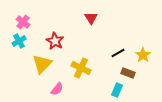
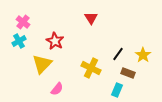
black line: moved 1 px down; rotated 24 degrees counterclockwise
yellow cross: moved 10 px right
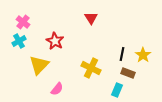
black line: moved 4 px right; rotated 24 degrees counterclockwise
yellow triangle: moved 3 px left, 1 px down
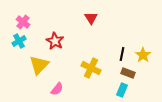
cyan rectangle: moved 5 px right
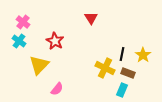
cyan cross: rotated 24 degrees counterclockwise
yellow cross: moved 14 px right
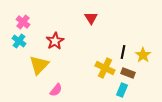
red star: rotated 12 degrees clockwise
black line: moved 1 px right, 2 px up
pink semicircle: moved 1 px left, 1 px down
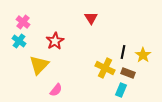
cyan rectangle: moved 1 px left
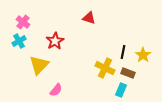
red triangle: moved 2 px left; rotated 40 degrees counterclockwise
cyan cross: rotated 24 degrees clockwise
